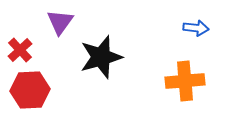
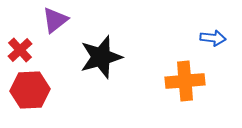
purple triangle: moved 5 px left, 2 px up; rotated 16 degrees clockwise
blue arrow: moved 17 px right, 10 px down
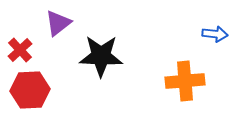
purple triangle: moved 3 px right, 3 px down
blue arrow: moved 2 px right, 4 px up
black star: moved 1 px up; rotated 18 degrees clockwise
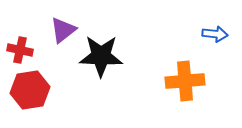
purple triangle: moved 5 px right, 7 px down
red cross: rotated 35 degrees counterclockwise
red hexagon: rotated 6 degrees counterclockwise
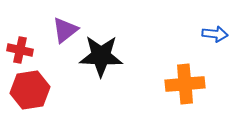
purple triangle: moved 2 px right
orange cross: moved 3 px down
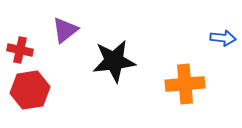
blue arrow: moved 8 px right, 4 px down
black star: moved 13 px right, 5 px down; rotated 9 degrees counterclockwise
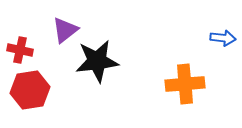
black star: moved 17 px left
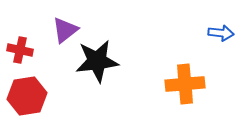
blue arrow: moved 2 px left, 5 px up
red hexagon: moved 3 px left, 6 px down
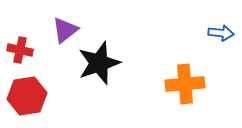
black star: moved 2 px right, 2 px down; rotated 12 degrees counterclockwise
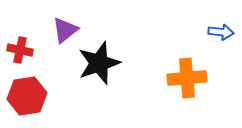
blue arrow: moved 1 px up
orange cross: moved 2 px right, 6 px up
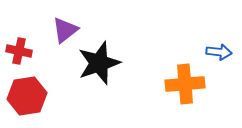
blue arrow: moved 2 px left, 20 px down
red cross: moved 1 px left, 1 px down
orange cross: moved 2 px left, 6 px down
